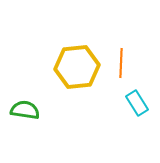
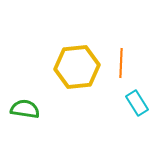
green semicircle: moved 1 px up
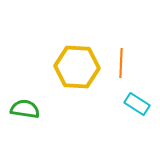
yellow hexagon: rotated 9 degrees clockwise
cyan rectangle: moved 1 px down; rotated 25 degrees counterclockwise
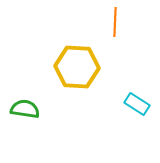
orange line: moved 6 px left, 41 px up
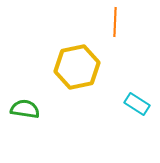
yellow hexagon: rotated 15 degrees counterclockwise
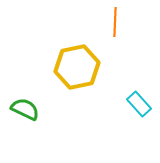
cyan rectangle: moved 2 px right; rotated 15 degrees clockwise
green semicircle: rotated 16 degrees clockwise
